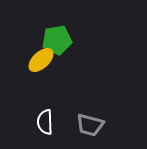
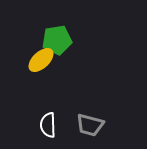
white semicircle: moved 3 px right, 3 px down
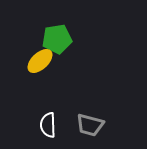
green pentagon: moved 1 px up
yellow ellipse: moved 1 px left, 1 px down
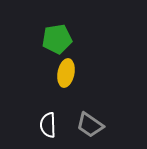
yellow ellipse: moved 26 px right, 12 px down; rotated 36 degrees counterclockwise
gray trapezoid: rotated 20 degrees clockwise
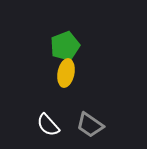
green pentagon: moved 8 px right, 7 px down; rotated 12 degrees counterclockwise
white semicircle: rotated 40 degrees counterclockwise
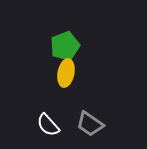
gray trapezoid: moved 1 px up
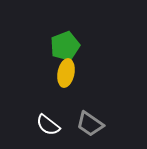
white semicircle: rotated 10 degrees counterclockwise
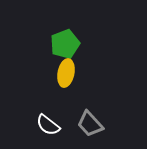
green pentagon: moved 2 px up
gray trapezoid: rotated 12 degrees clockwise
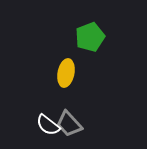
green pentagon: moved 25 px right, 7 px up
gray trapezoid: moved 21 px left
